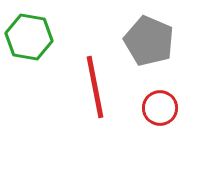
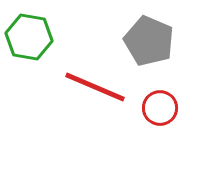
red line: rotated 56 degrees counterclockwise
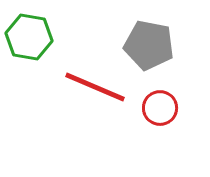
gray pentagon: moved 4 px down; rotated 12 degrees counterclockwise
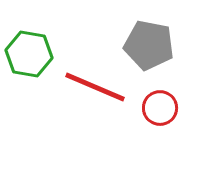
green hexagon: moved 17 px down
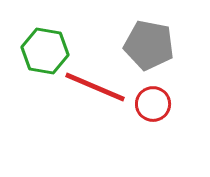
green hexagon: moved 16 px right, 3 px up
red circle: moved 7 px left, 4 px up
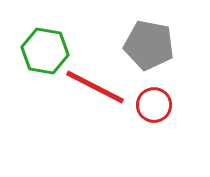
red line: rotated 4 degrees clockwise
red circle: moved 1 px right, 1 px down
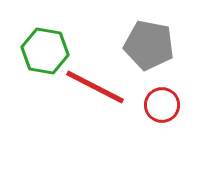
red circle: moved 8 px right
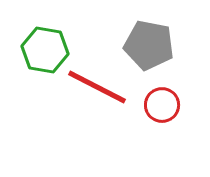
green hexagon: moved 1 px up
red line: moved 2 px right
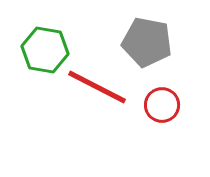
gray pentagon: moved 2 px left, 3 px up
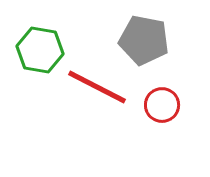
gray pentagon: moved 3 px left, 2 px up
green hexagon: moved 5 px left
